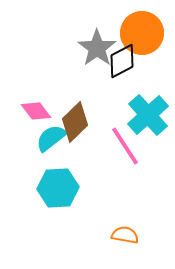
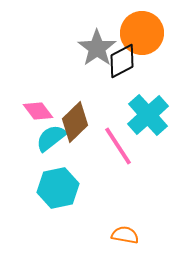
pink diamond: moved 2 px right
pink line: moved 7 px left
cyan hexagon: rotated 9 degrees counterclockwise
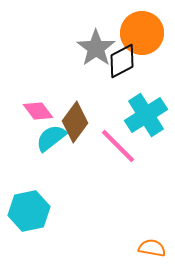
gray star: moved 1 px left
cyan cross: moved 2 px left; rotated 9 degrees clockwise
brown diamond: rotated 9 degrees counterclockwise
pink line: rotated 12 degrees counterclockwise
cyan hexagon: moved 29 px left, 23 px down
orange semicircle: moved 27 px right, 13 px down
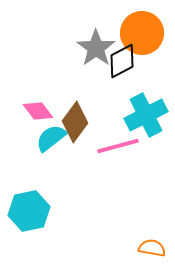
cyan cross: rotated 6 degrees clockwise
pink line: rotated 60 degrees counterclockwise
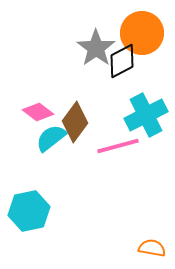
pink diamond: moved 1 px down; rotated 16 degrees counterclockwise
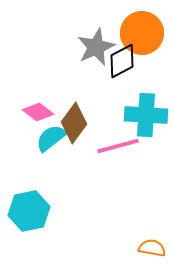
gray star: moved 1 px up; rotated 12 degrees clockwise
cyan cross: rotated 30 degrees clockwise
brown diamond: moved 1 px left, 1 px down
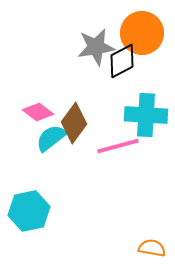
gray star: rotated 15 degrees clockwise
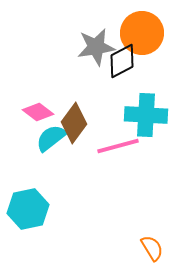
cyan hexagon: moved 1 px left, 2 px up
orange semicircle: rotated 48 degrees clockwise
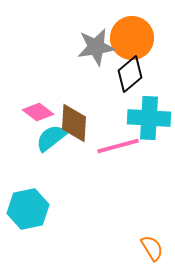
orange circle: moved 10 px left, 5 px down
black diamond: moved 8 px right, 13 px down; rotated 12 degrees counterclockwise
cyan cross: moved 3 px right, 3 px down
brown diamond: rotated 33 degrees counterclockwise
